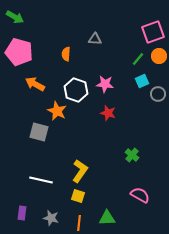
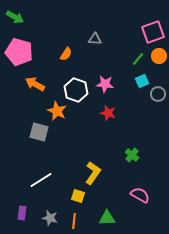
orange semicircle: rotated 152 degrees counterclockwise
yellow L-shape: moved 13 px right, 2 px down
white line: rotated 45 degrees counterclockwise
gray star: moved 1 px left
orange line: moved 5 px left, 2 px up
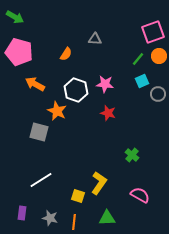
yellow L-shape: moved 6 px right, 10 px down
orange line: moved 1 px down
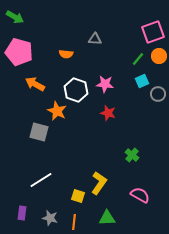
orange semicircle: rotated 64 degrees clockwise
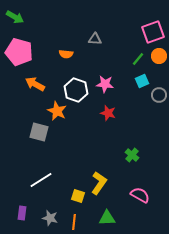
gray circle: moved 1 px right, 1 px down
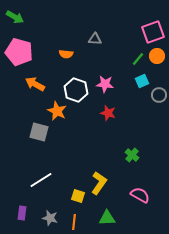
orange circle: moved 2 px left
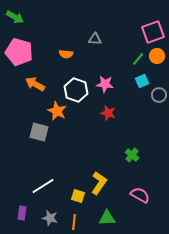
white line: moved 2 px right, 6 px down
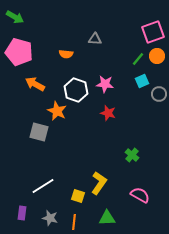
gray circle: moved 1 px up
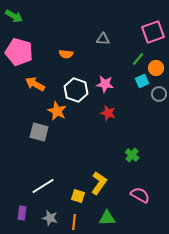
green arrow: moved 1 px left, 1 px up
gray triangle: moved 8 px right
orange circle: moved 1 px left, 12 px down
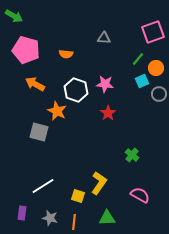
gray triangle: moved 1 px right, 1 px up
pink pentagon: moved 7 px right, 2 px up
red star: rotated 21 degrees clockwise
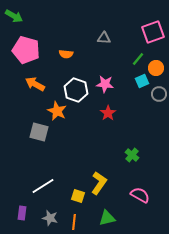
green triangle: rotated 12 degrees counterclockwise
